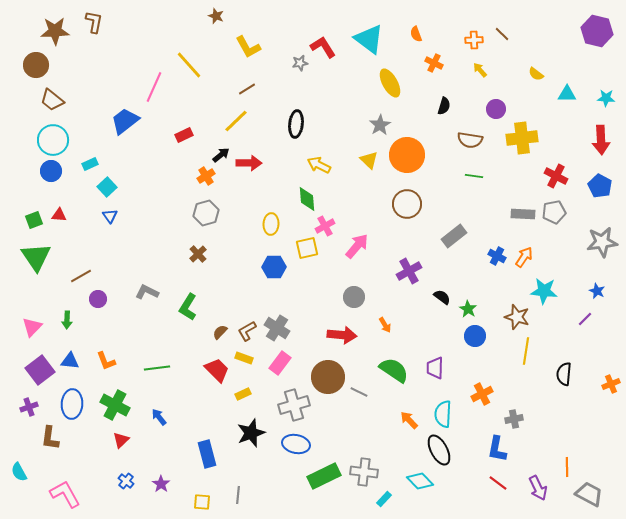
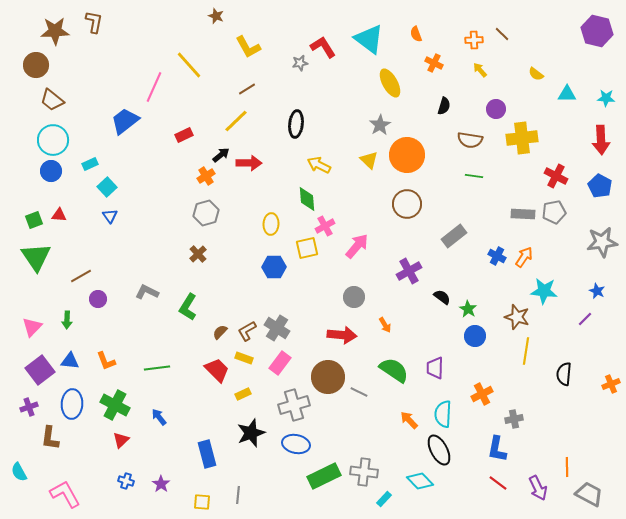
blue cross at (126, 481): rotated 21 degrees counterclockwise
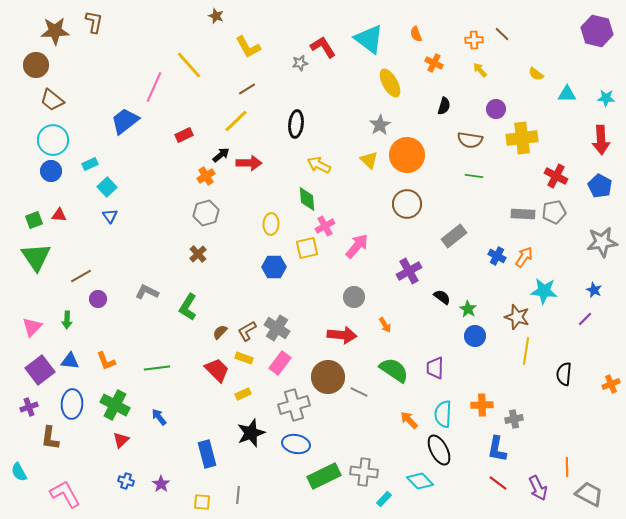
blue star at (597, 291): moved 3 px left, 1 px up
orange cross at (482, 394): moved 11 px down; rotated 25 degrees clockwise
